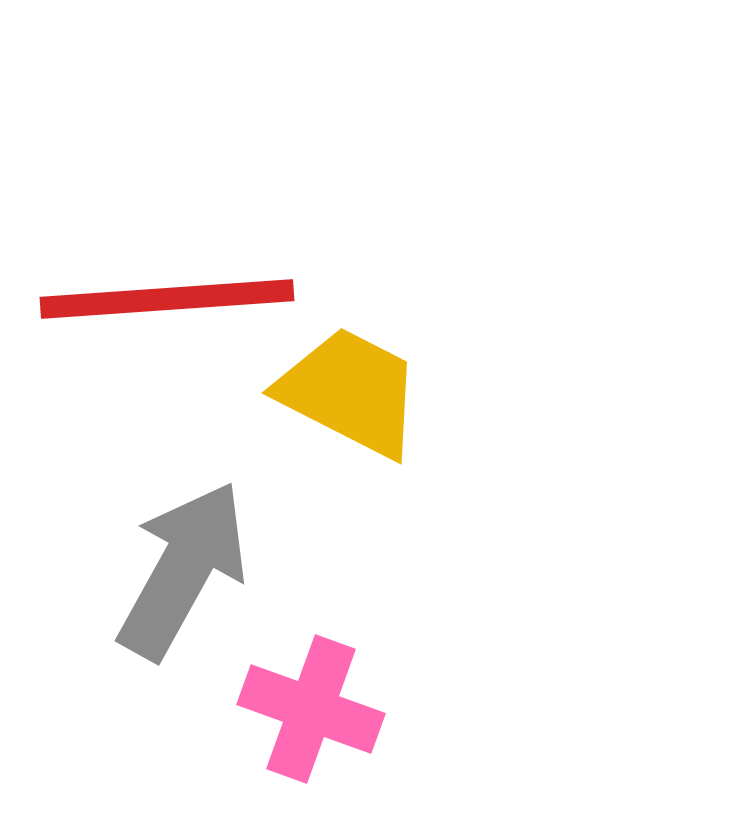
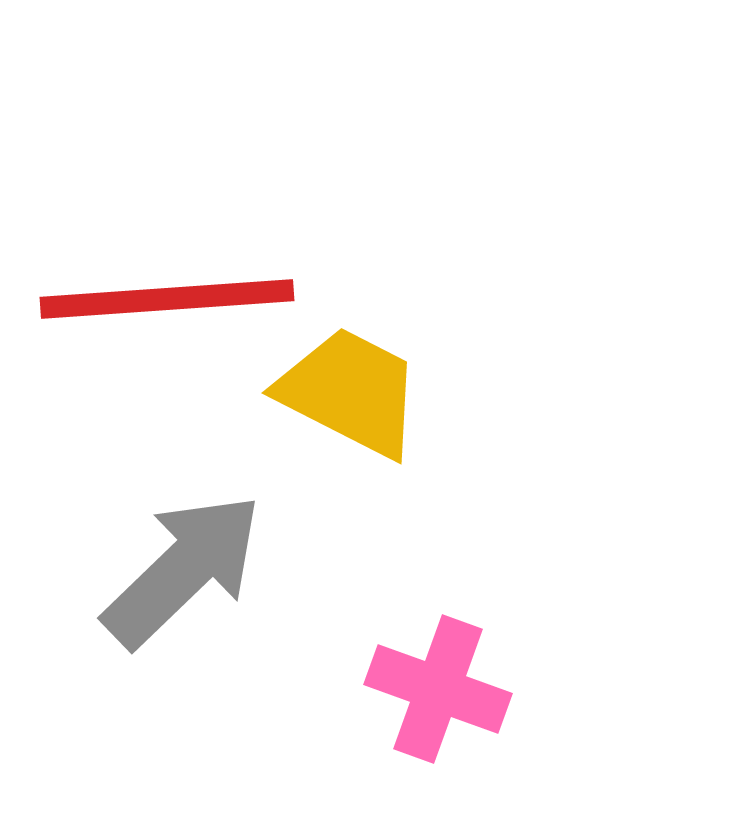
gray arrow: rotated 17 degrees clockwise
pink cross: moved 127 px right, 20 px up
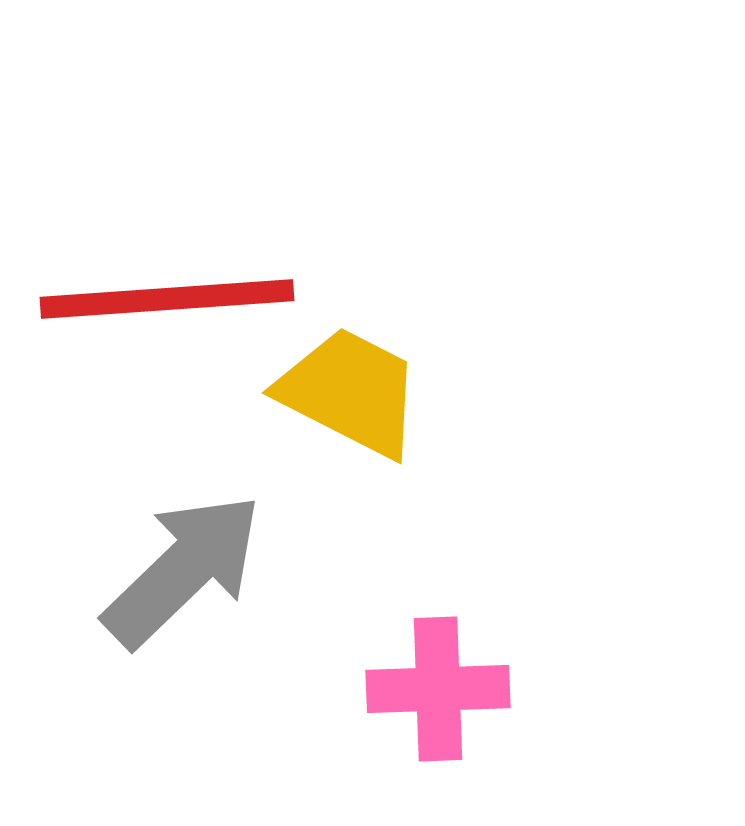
pink cross: rotated 22 degrees counterclockwise
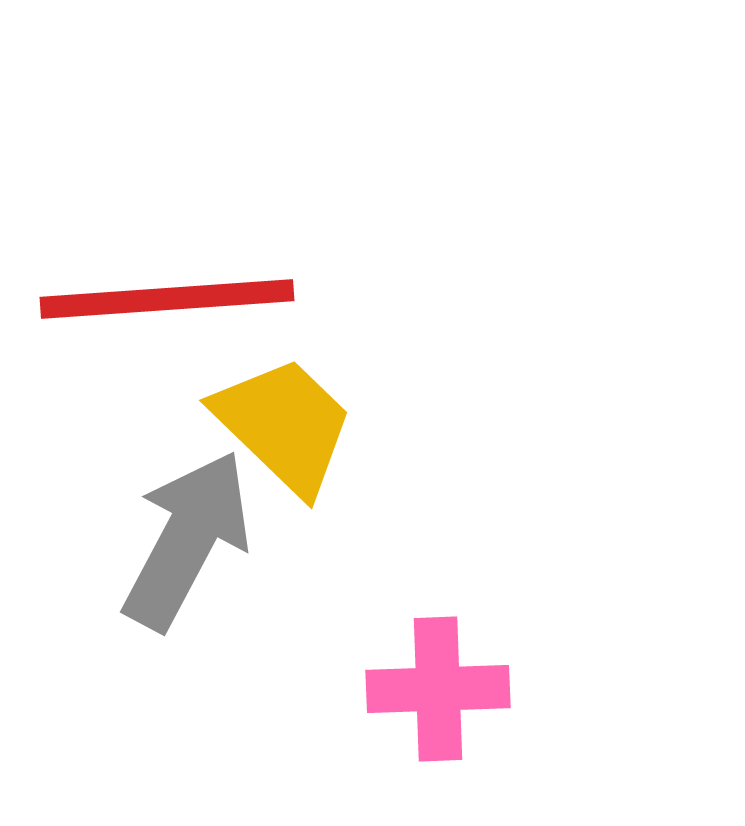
yellow trapezoid: moved 66 px left, 33 px down; rotated 17 degrees clockwise
gray arrow: moved 4 px right, 30 px up; rotated 18 degrees counterclockwise
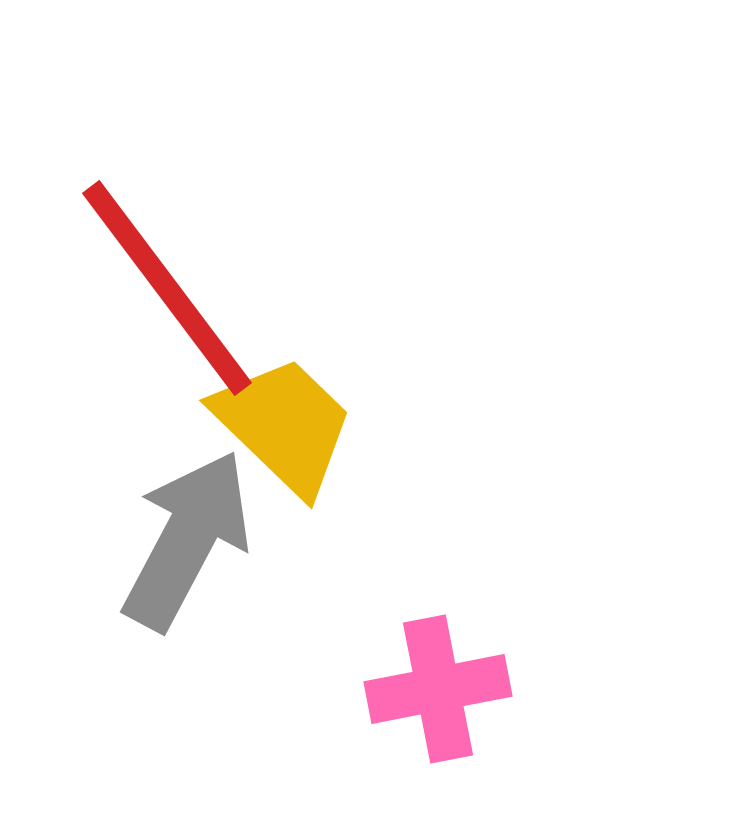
red line: moved 11 px up; rotated 57 degrees clockwise
pink cross: rotated 9 degrees counterclockwise
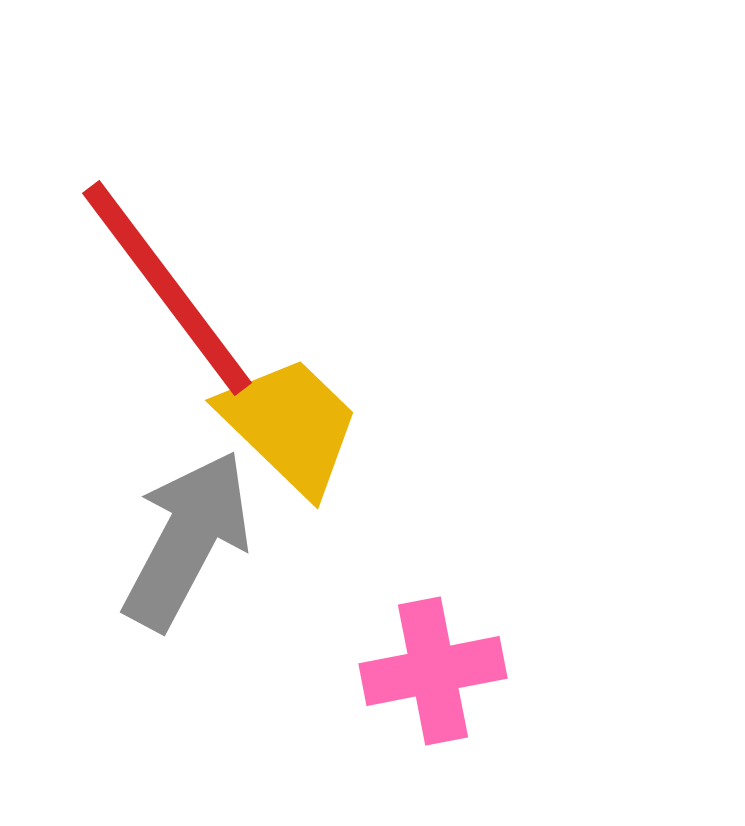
yellow trapezoid: moved 6 px right
pink cross: moved 5 px left, 18 px up
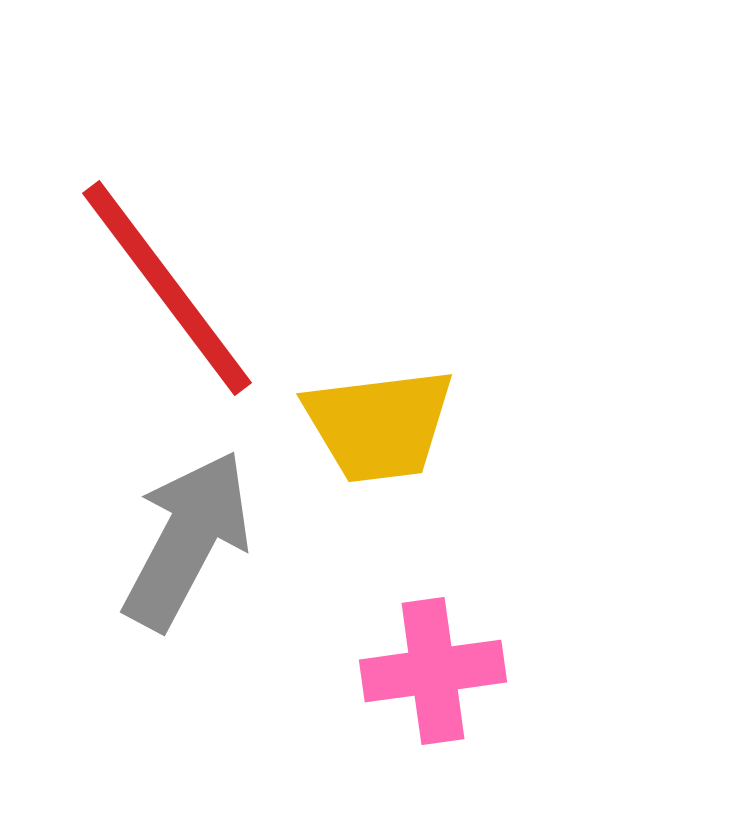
yellow trapezoid: moved 89 px right; rotated 129 degrees clockwise
pink cross: rotated 3 degrees clockwise
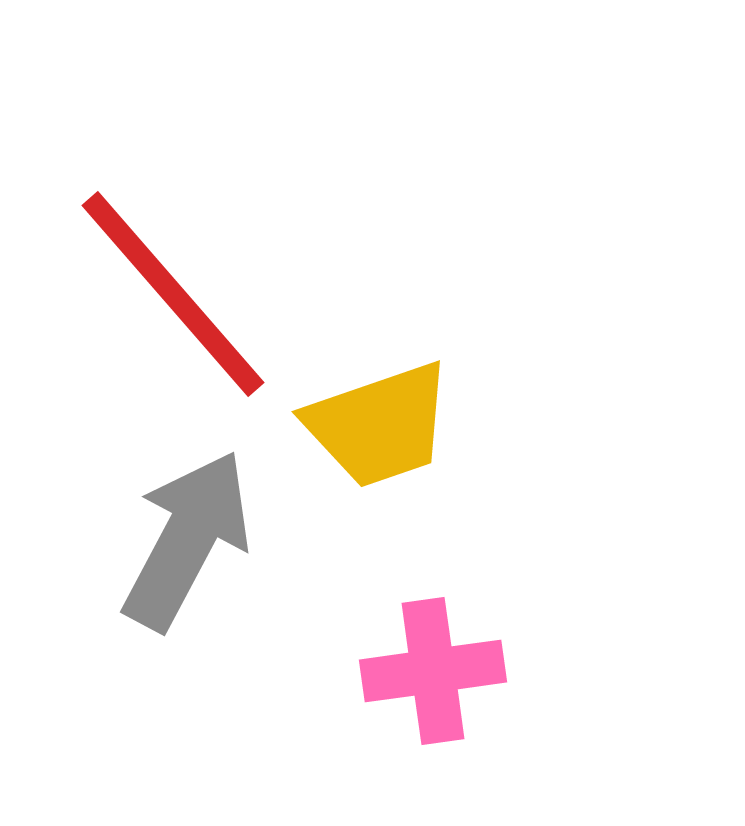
red line: moved 6 px right, 6 px down; rotated 4 degrees counterclockwise
yellow trapezoid: rotated 12 degrees counterclockwise
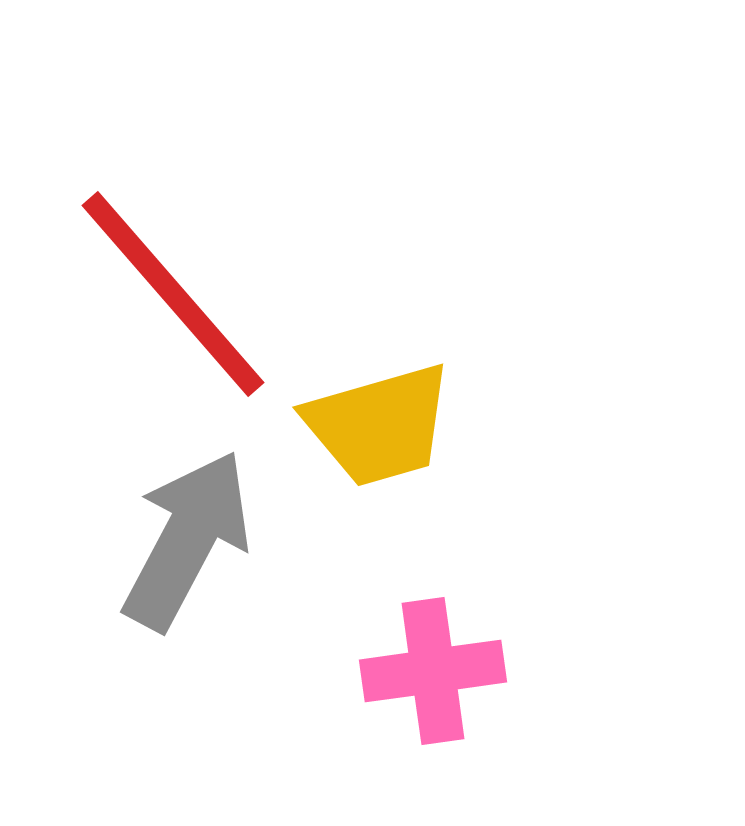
yellow trapezoid: rotated 3 degrees clockwise
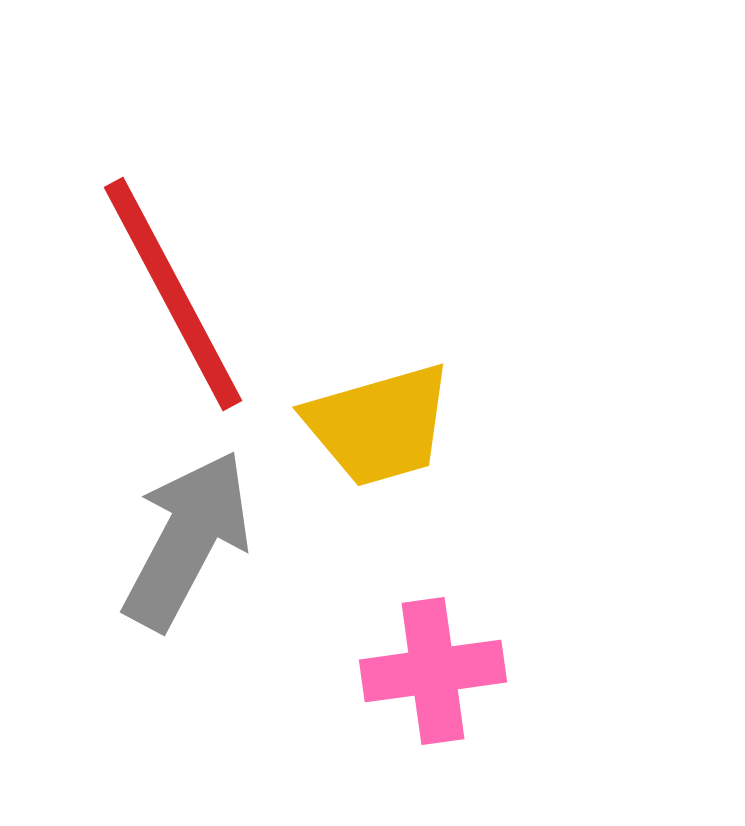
red line: rotated 13 degrees clockwise
